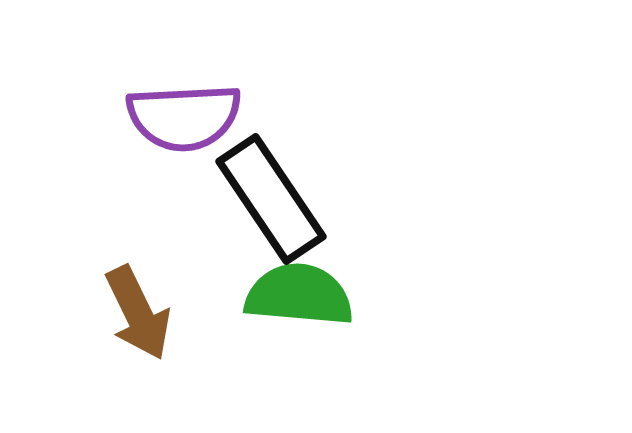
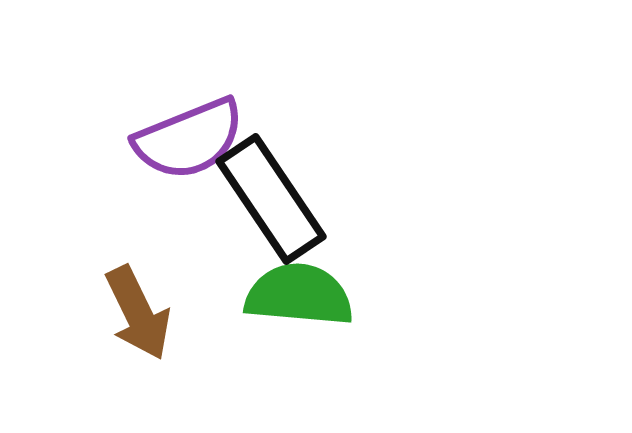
purple semicircle: moved 5 px right, 22 px down; rotated 19 degrees counterclockwise
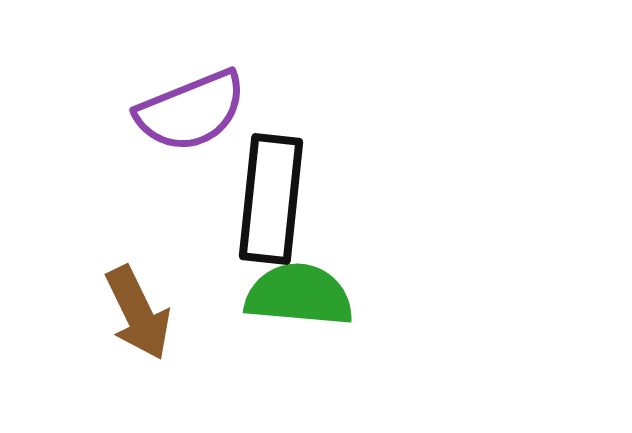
purple semicircle: moved 2 px right, 28 px up
black rectangle: rotated 40 degrees clockwise
